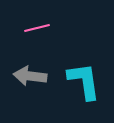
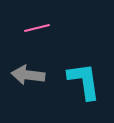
gray arrow: moved 2 px left, 1 px up
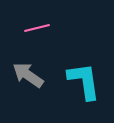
gray arrow: rotated 28 degrees clockwise
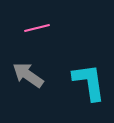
cyan L-shape: moved 5 px right, 1 px down
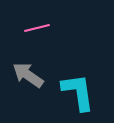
cyan L-shape: moved 11 px left, 10 px down
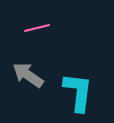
cyan L-shape: rotated 15 degrees clockwise
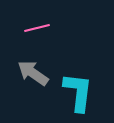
gray arrow: moved 5 px right, 2 px up
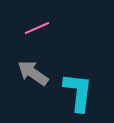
pink line: rotated 10 degrees counterclockwise
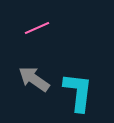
gray arrow: moved 1 px right, 6 px down
